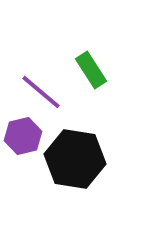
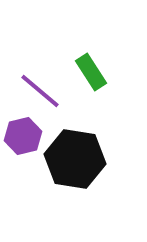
green rectangle: moved 2 px down
purple line: moved 1 px left, 1 px up
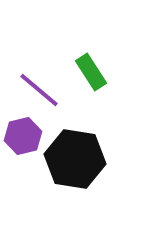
purple line: moved 1 px left, 1 px up
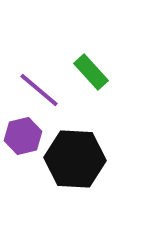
green rectangle: rotated 9 degrees counterclockwise
black hexagon: rotated 6 degrees counterclockwise
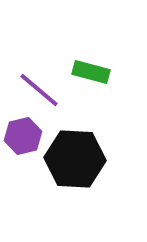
green rectangle: rotated 33 degrees counterclockwise
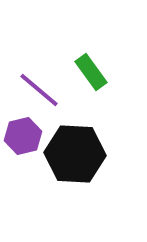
green rectangle: rotated 39 degrees clockwise
black hexagon: moved 5 px up
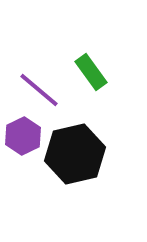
purple hexagon: rotated 12 degrees counterclockwise
black hexagon: rotated 16 degrees counterclockwise
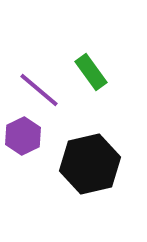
black hexagon: moved 15 px right, 10 px down
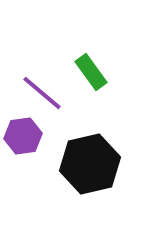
purple line: moved 3 px right, 3 px down
purple hexagon: rotated 18 degrees clockwise
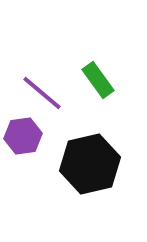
green rectangle: moved 7 px right, 8 px down
